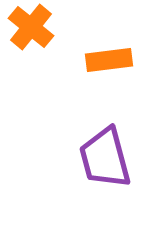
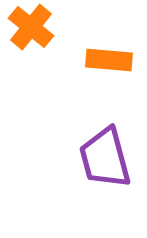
orange rectangle: rotated 12 degrees clockwise
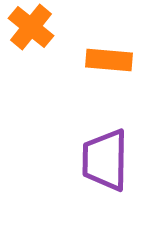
purple trapezoid: moved 2 px down; rotated 16 degrees clockwise
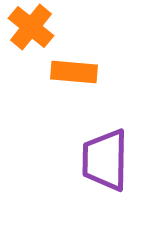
orange rectangle: moved 35 px left, 12 px down
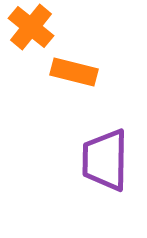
orange rectangle: rotated 9 degrees clockwise
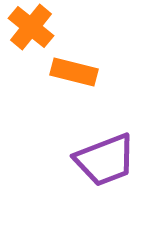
purple trapezoid: rotated 112 degrees counterclockwise
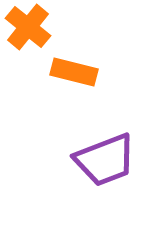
orange cross: moved 3 px left
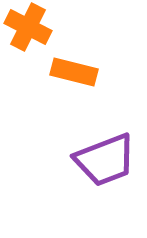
orange cross: rotated 12 degrees counterclockwise
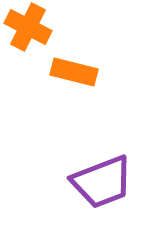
purple trapezoid: moved 3 px left, 22 px down
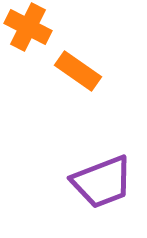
orange rectangle: moved 4 px right, 1 px up; rotated 21 degrees clockwise
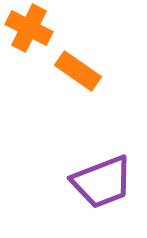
orange cross: moved 1 px right, 1 px down
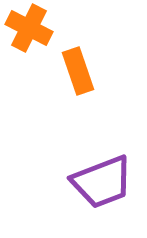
orange rectangle: rotated 36 degrees clockwise
